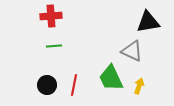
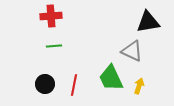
black circle: moved 2 px left, 1 px up
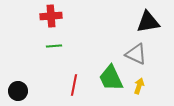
gray triangle: moved 4 px right, 3 px down
black circle: moved 27 px left, 7 px down
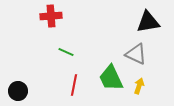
green line: moved 12 px right, 6 px down; rotated 28 degrees clockwise
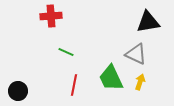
yellow arrow: moved 1 px right, 4 px up
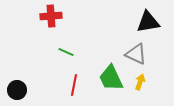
black circle: moved 1 px left, 1 px up
